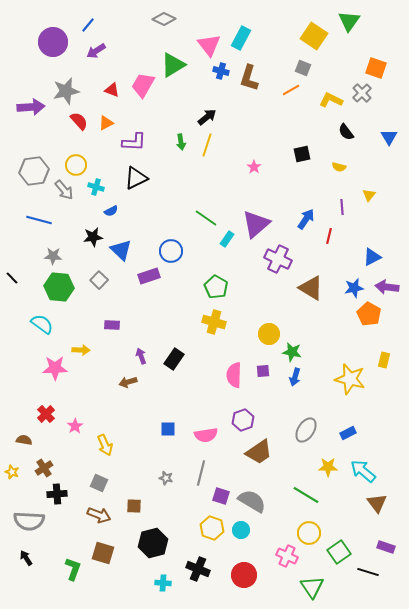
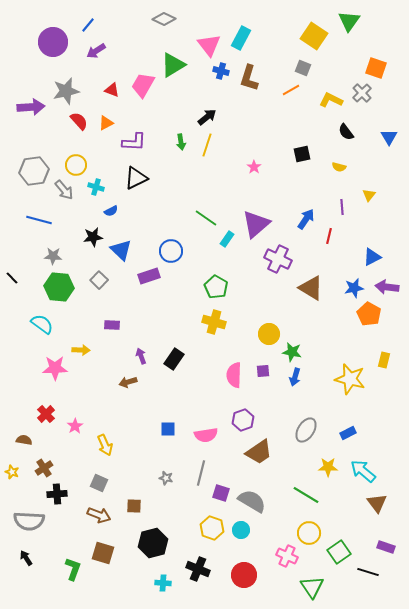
purple square at (221, 496): moved 3 px up
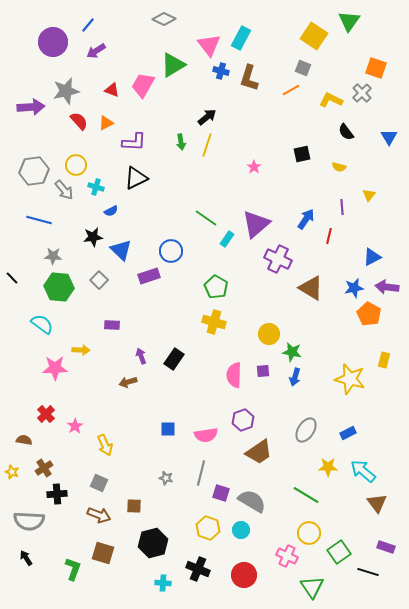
yellow hexagon at (212, 528): moved 4 px left
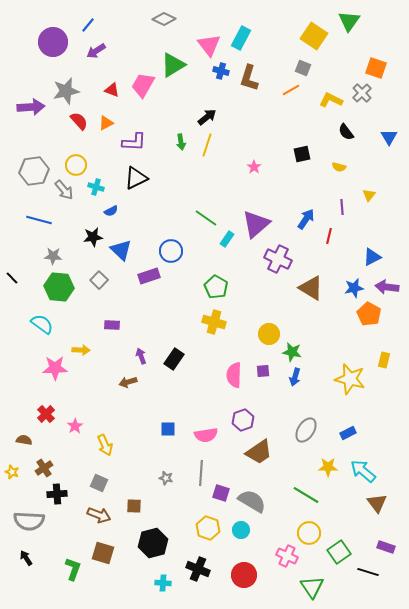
gray line at (201, 473): rotated 10 degrees counterclockwise
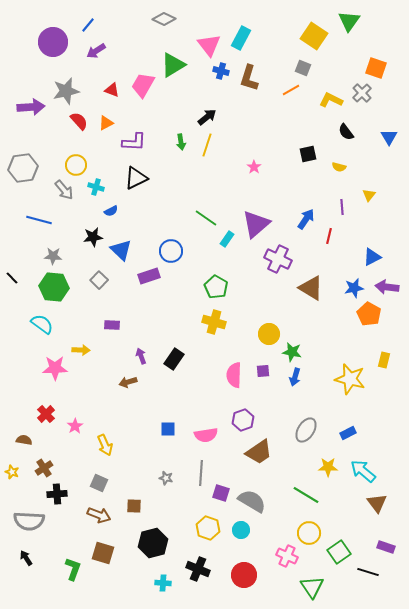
black square at (302, 154): moved 6 px right
gray hexagon at (34, 171): moved 11 px left, 3 px up
green hexagon at (59, 287): moved 5 px left
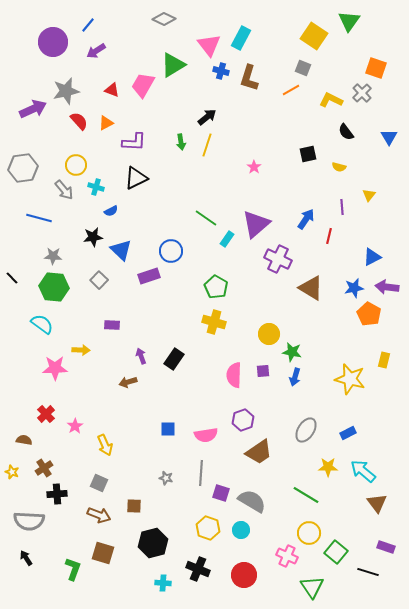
purple arrow at (31, 107): moved 2 px right, 2 px down; rotated 20 degrees counterclockwise
blue line at (39, 220): moved 2 px up
green square at (339, 552): moved 3 px left; rotated 15 degrees counterclockwise
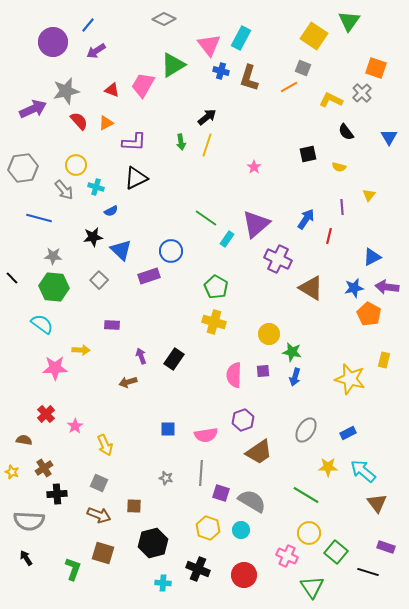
orange line at (291, 90): moved 2 px left, 3 px up
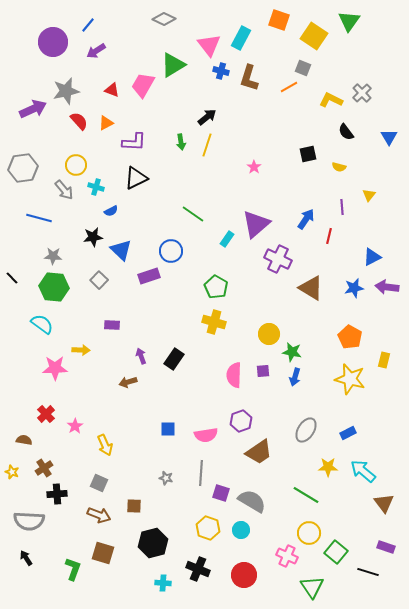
orange square at (376, 68): moved 97 px left, 48 px up
green line at (206, 218): moved 13 px left, 4 px up
orange pentagon at (369, 314): moved 19 px left, 23 px down
purple hexagon at (243, 420): moved 2 px left, 1 px down
brown triangle at (377, 503): moved 7 px right
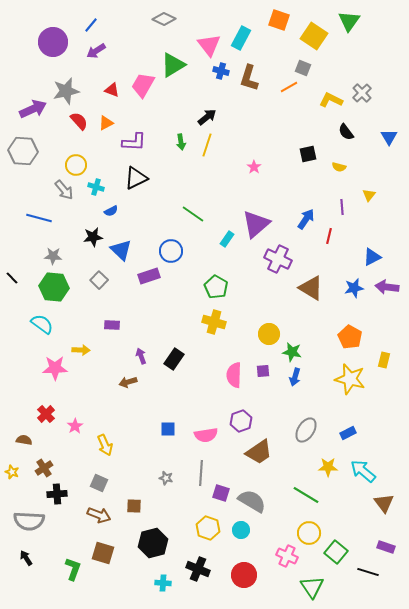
blue line at (88, 25): moved 3 px right
gray hexagon at (23, 168): moved 17 px up; rotated 12 degrees clockwise
